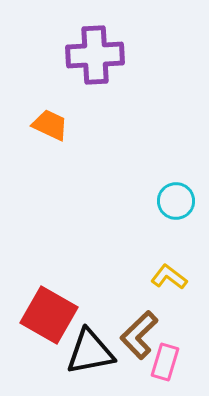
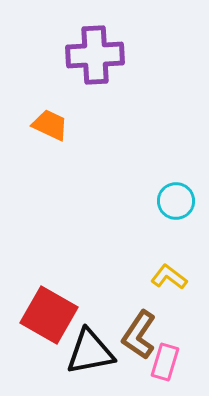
brown L-shape: rotated 12 degrees counterclockwise
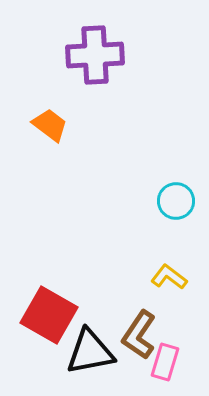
orange trapezoid: rotated 12 degrees clockwise
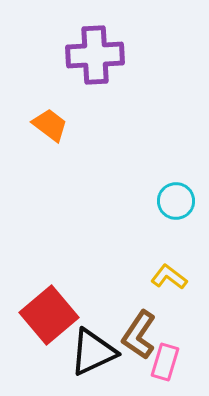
red square: rotated 20 degrees clockwise
black triangle: moved 3 px right; rotated 14 degrees counterclockwise
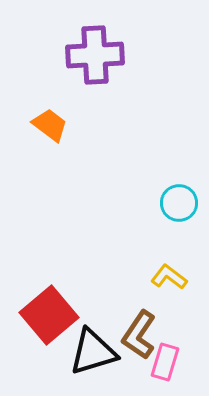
cyan circle: moved 3 px right, 2 px down
black triangle: rotated 8 degrees clockwise
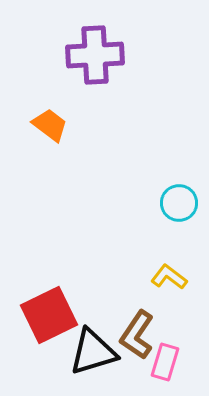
red square: rotated 14 degrees clockwise
brown L-shape: moved 2 px left
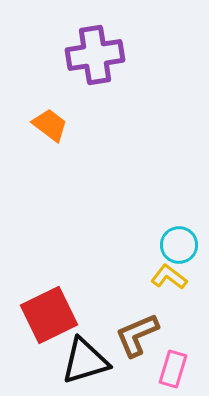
purple cross: rotated 6 degrees counterclockwise
cyan circle: moved 42 px down
brown L-shape: rotated 33 degrees clockwise
black triangle: moved 8 px left, 9 px down
pink rectangle: moved 8 px right, 7 px down
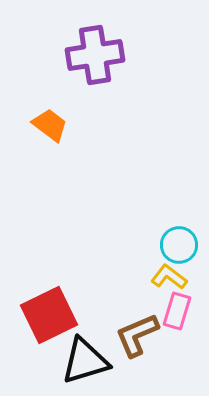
pink rectangle: moved 4 px right, 58 px up
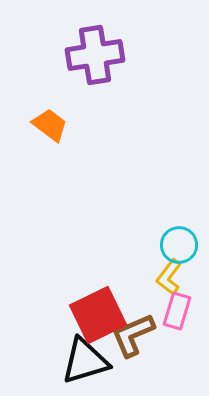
yellow L-shape: rotated 90 degrees counterclockwise
red square: moved 49 px right
brown L-shape: moved 4 px left
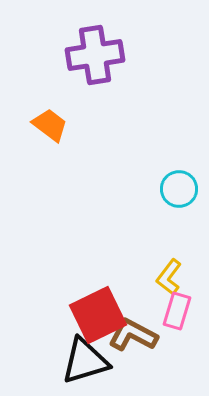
cyan circle: moved 56 px up
brown L-shape: rotated 51 degrees clockwise
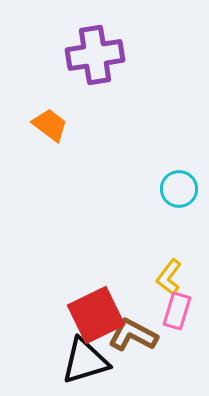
red square: moved 2 px left
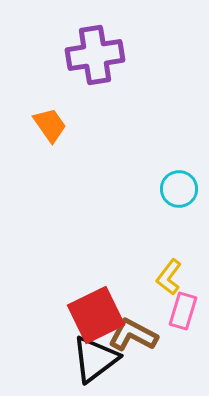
orange trapezoid: rotated 18 degrees clockwise
pink rectangle: moved 6 px right
black triangle: moved 10 px right, 2 px up; rotated 20 degrees counterclockwise
